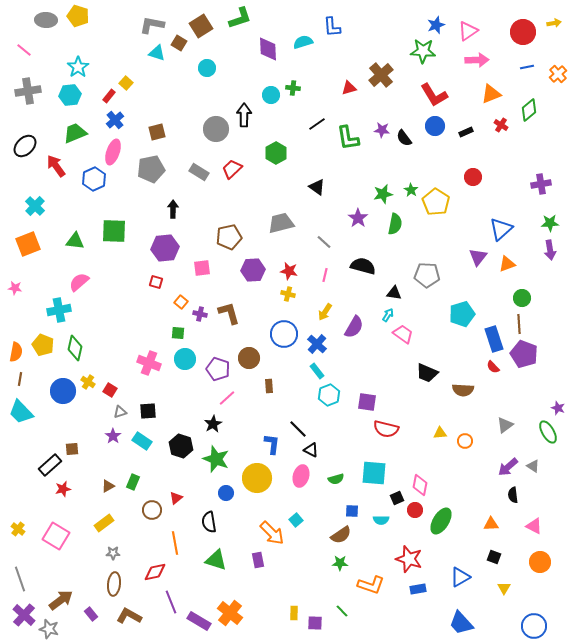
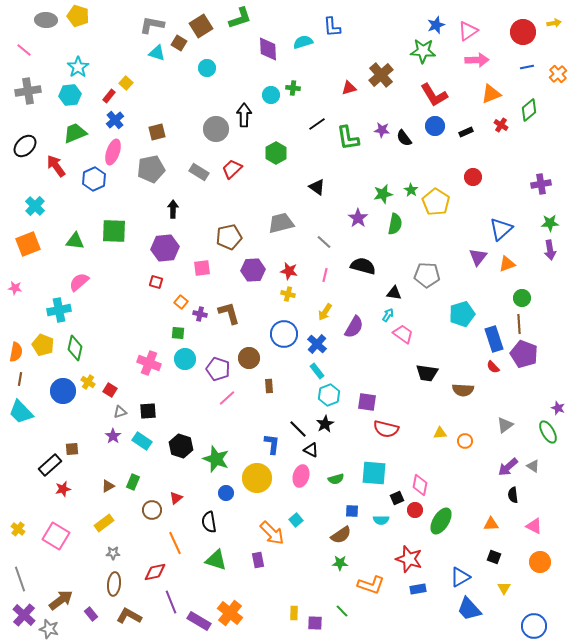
black trapezoid at (427, 373): rotated 15 degrees counterclockwise
black star at (213, 424): moved 112 px right
orange line at (175, 543): rotated 15 degrees counterclockwise
blue trapezoid at (461, 623): moved 8 px right, 14 px up
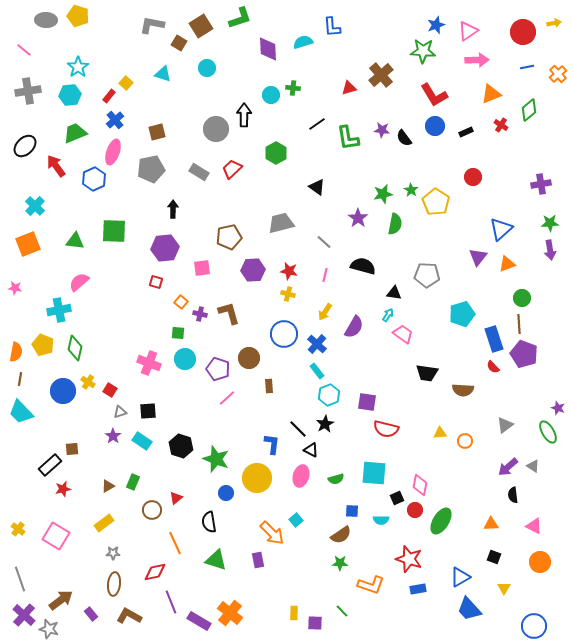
cyan triangle at (157, 53): moved 6 px right, 21 px down
